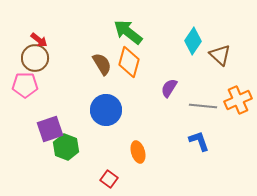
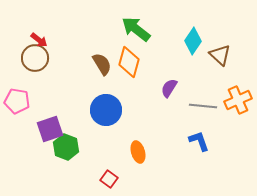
green arrow: moved 8 px right, 3 px up
pink pentagon: moved 8 px left, 16 px down; rotated 10 degrees clockwise
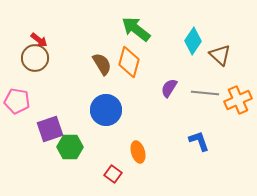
gray line: moved 2 px right, 13 px up
green hexagon: moved 4 px right; rotated 20 degrees counterclockwise
red square: moved 4 px right, 5 px up
